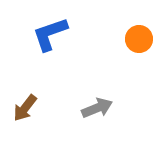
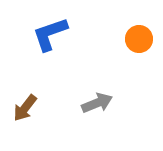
gray arrow: moved 5 px up
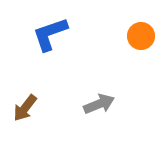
orange circle: moved 2 px right, 3 px up
gray arrow: moved 2 px right, 1 px down
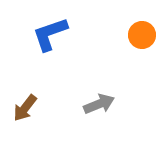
orange circle: moved 1 px right, 1 px up
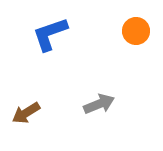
orange circle: moved 6 px left, 4 px up
brown arrow: moved 1 px right, 5 px down; rotated 20 degrees clockwise
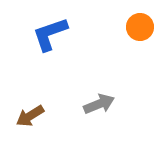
orange circle: moved 4 px right, 4 px up
brown arrow: moved 4 px right, 3 px down
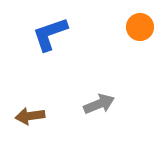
brown arrow: rotated 24 degrees clockwise
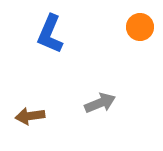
blue L-shape: rotated 48 degrees counterclockwise
gray arrow: moved 1 px right, 1 px up
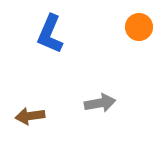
orange circle: moved 1 px left
gray arrow: rotated 12 degrees clockwise
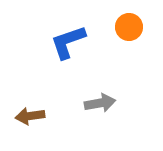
orange circle: moved 10 px left
blue L-shape: moved 18 px right, 8 px down; rotated 48 degrees clockwise
